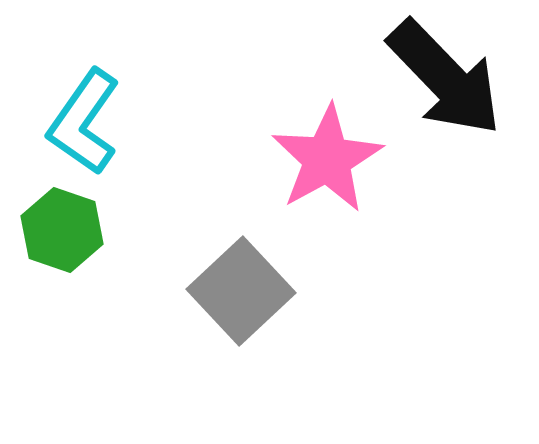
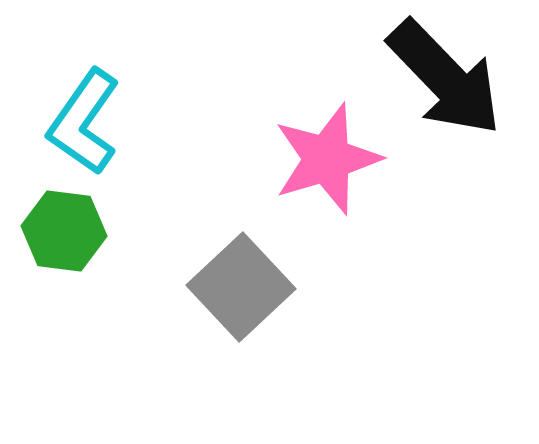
pink star: rotated 12 degrees clockwise
green hexagon: moved 2 px right, 1 px down; rotated 12 degrees counterclockwise
gray square: moved 4 px up
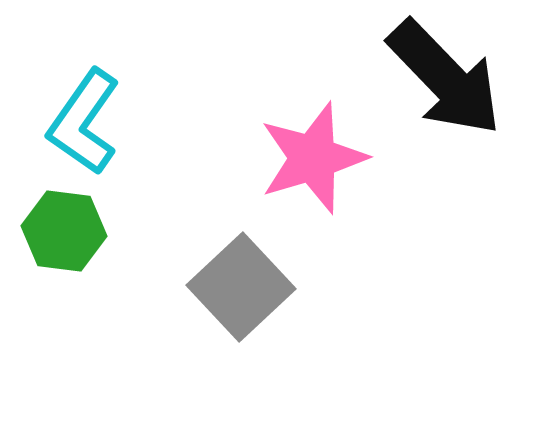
pink star: moved 14 px left, 1 px up
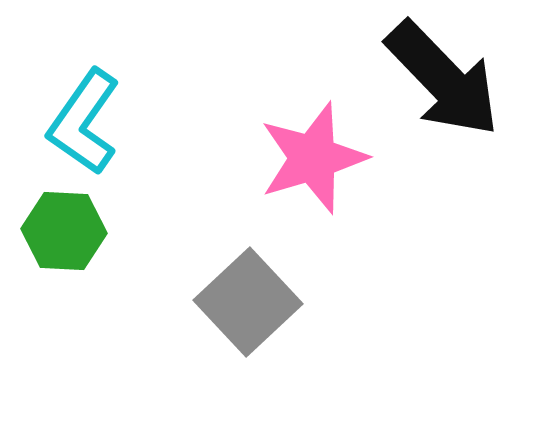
black arrow: moved 2 px left, 1 px down
green hexagon: rotated 4 degrees counterclockwise
gray square: moved 7 px right, 15 px down
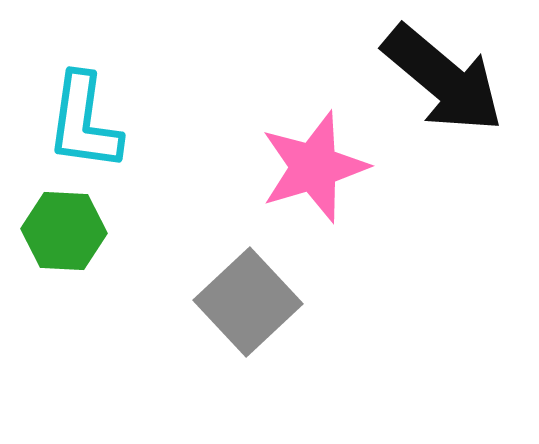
black arrow: rotated 6 degrees counterclockwise
cyan L-shape: rotated 27 degrees counterclockwise
pink star: moved 1 px right, 9 px down
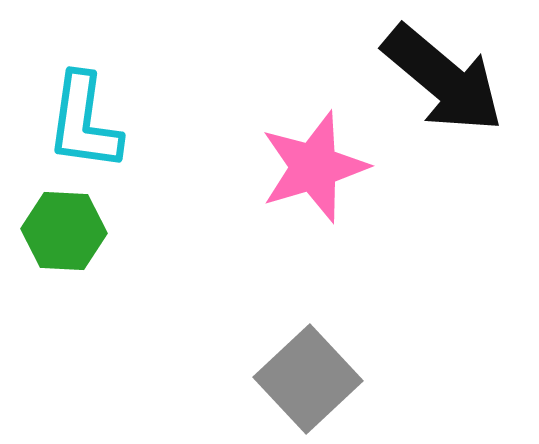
gray square: moved 60 px right, 77 px down
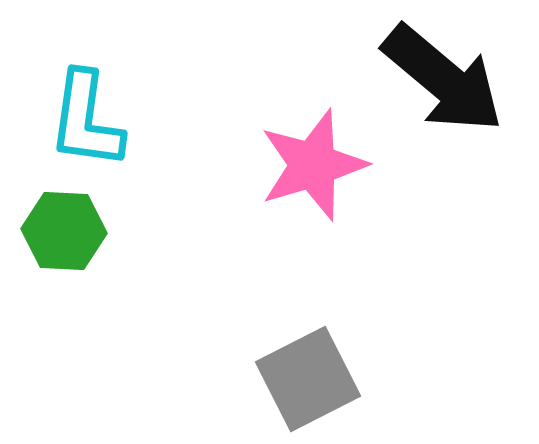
cyan L-shape: moved 2 px right, 2 px up
pink star: moved 1 px left, 2 px up
gray square: rotated 16 degrees clockwise
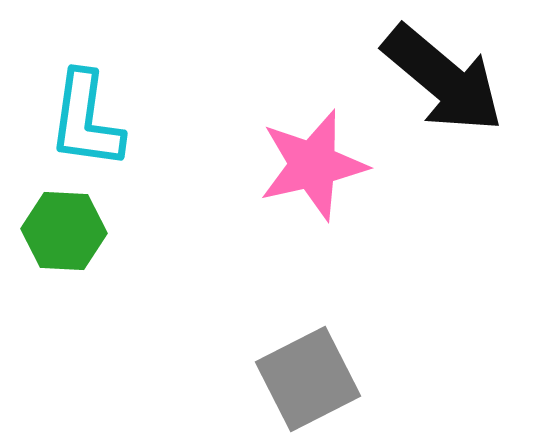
pink star: rotated 4 degrees clockwise
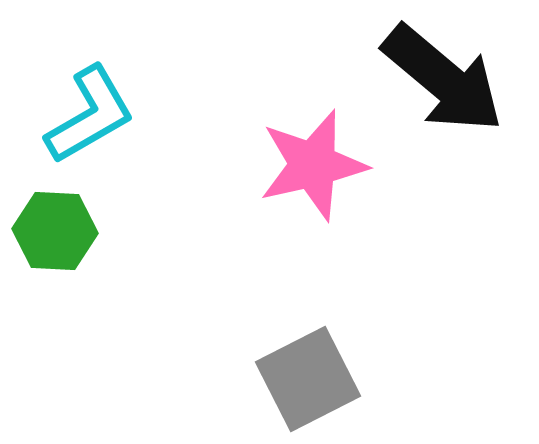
cyan L-shape: moved 4 px right, 5 px up; rotated 128 degrees counterclockwise
green hexagon: moved 9 px left
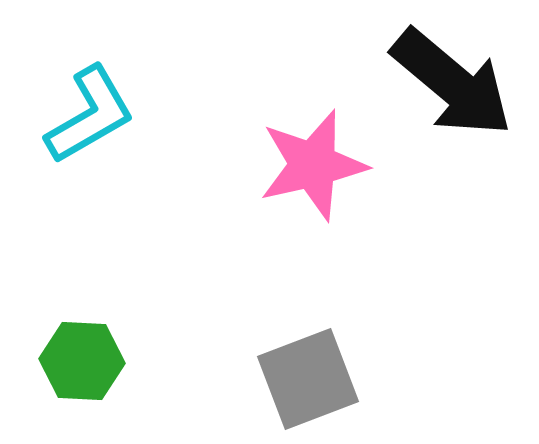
black arrow: moved 9 px right, 4 px down
green hexagon: moved 27 px right, 130 px down
gray square: rotated 6 degrees clockwise
